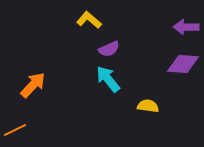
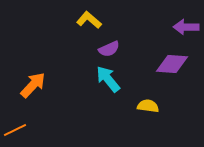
purple diamond: moved 11 px left
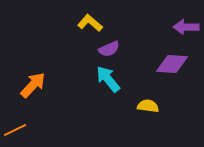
yellow L-shape: moved 1 px right, 3 px down
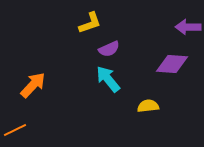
yellow L-shape: rotated 120 degrees clockwise
purple arrow: moved 2 px right
yellow semicircle: rotated 15 degrees counterclockwise
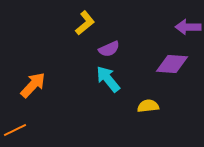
yellow L-shape: moved 5 px left; rotated 20 degrees counterclockwise
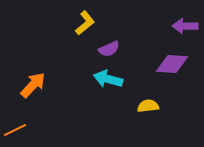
purple arrow: moved 3 px left, 1 px up
cyan arrow: rotated 36 degrees counterclockwise
